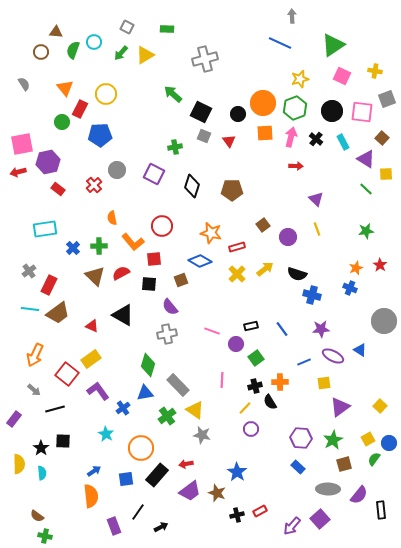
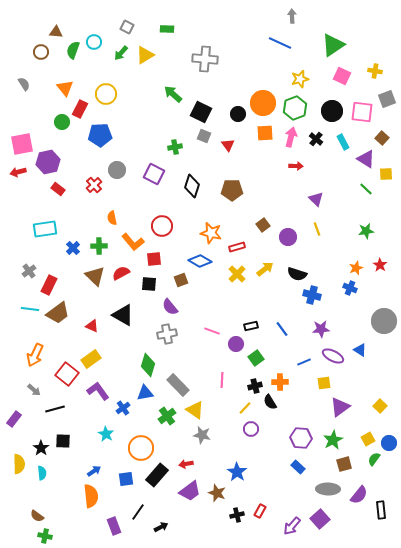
gray cross at (205, 59): rotated 20 degrees clockwise
red triangle at (229, 141): moved 1 px left, 4 px down
red rectangle at (260, 511): rotated 32 degrees counterclockwise
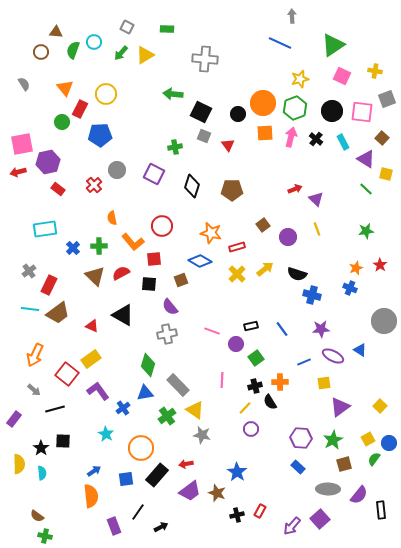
green arrow at (173, 94): rotated 36 degrees counterclockwise
red arrow at (296, 166): moved 1 px left, 23 px down; rotated 24 degrees counterclockwise
yellow square at (386, 174): rotated 16 degrees clockwise
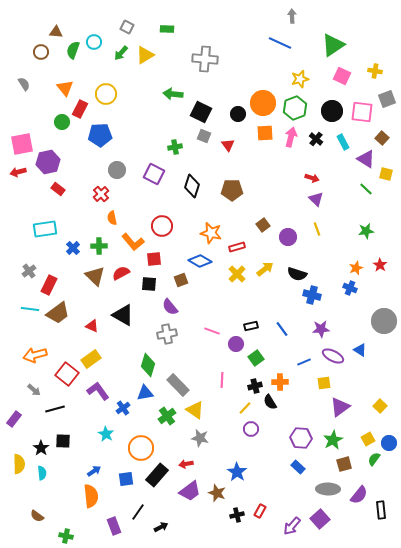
red cross at (94, 185): moved 7 px right, 9 px down
red arrow at (295, 189): moved 17 px right, 11 px up; rotated 40 degrees clockwise
orange arrow at (35, 355): rotated 50 degrees clockwise
gray star at (202, 435): moved 2 px left, 3 px down
green cross at (45, 536): moved 21 px right
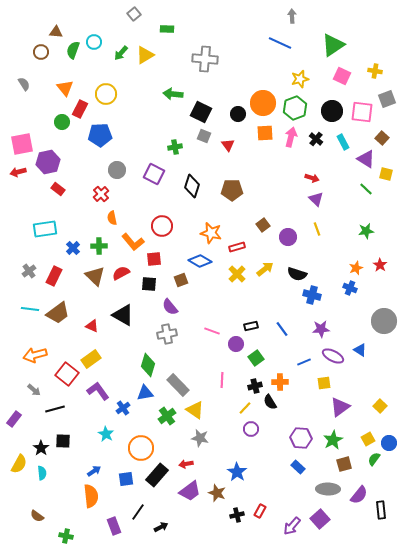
gray square at (127, 27): moved 7 px right, 13 px up; rotated 24 degrees clockwise
red rectangle at (49, 285): moved 5 px right, 9 px up
yellow semicircle at (19, 464): rotated 30 degrees clockwise
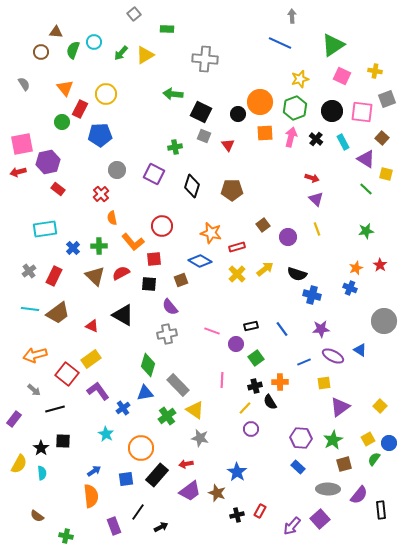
orange circle at (263, 103): moved 3 px left, 1 px up
